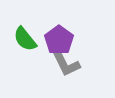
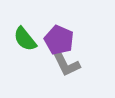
purple pentagon: rotated 12 degrees counterclockwise
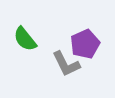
purple pentagon: moved 26 px right, 4 px down; rotated 24 degrees clockwise
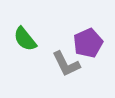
purple pentagon: moved 3 px right, 1 px up
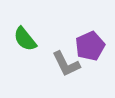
purple pentagon: moved 2 px right, 3 px down
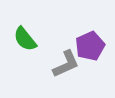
gray L-shape: rotated 88 degrees counterclockwise
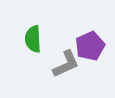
green semicircle: moved 8 px right; rotated 36 degrees clockwise
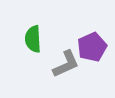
purple pentagon: moved 2 px right, 1 px down
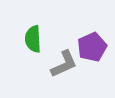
gray L-shape: moved 2 px left
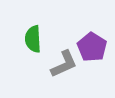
purple pentagon: rotated 16 degrees counterclockwise
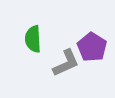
gray L-shape: moved 2 px right, 1 px up
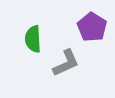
purple pentagon: moved 20 px up
